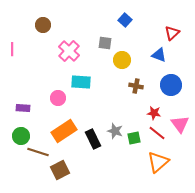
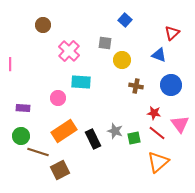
pink line: moved 2 px left, 15 px down
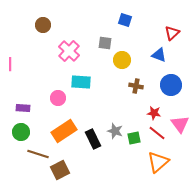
blue square: rotated 24 degrees counterclockwise
green circle: moved 4 px up
brown line: moved 2 px down
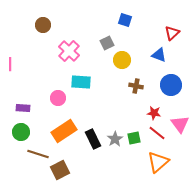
gray square: moved 2 px right; rotated 32 degrees counterclockwise
gray star: moved 8 px down; rotated 21 degrees clockwise
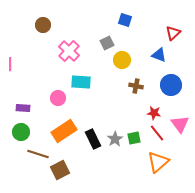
red triangle: moved 1 px right
red line: rotated 12 degrees clockwise
